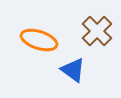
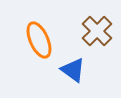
orange ellipse: rotated 48 degrees clockwise
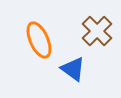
blue triangle: moved 1 px up
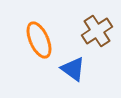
brown cross: rotated 12 degrees clockwise
